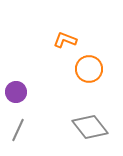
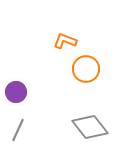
orange L-shape: moved 1 px down
orange circle: moved 3 px left
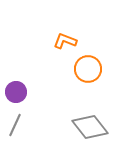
orange circle: moved 2 px right
gray line: moved 3 px left, 5 px up
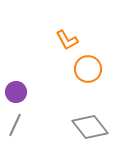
orange L-shape: moved 2 px right, 1 px up; rotated 140 degrees counterclockwise
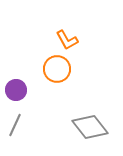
orange circle: moved 31 px left
purple circle: moved 2 px up
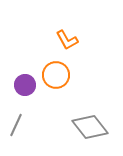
orange circle: moved 1 px left, 6 px down
purple circle: moved 9 px right, 5 px up
gray line: moved 1 px right
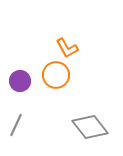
orange L-shape: moved 8 px down
purple circle: moved 5 px left, 4 px up
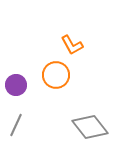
orange L-shape: moved 5 px right, 3 px up
purple circle: moved 4 px left, 4 px down
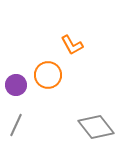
orange circle: moved 8 px left
gray diamond: moved 6 px right
